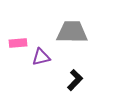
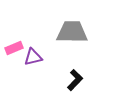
pink rectangle: moved 4 px left, 5 px down; rotated 18 degrees counterclockwise
purple triangle: moved 8 px left
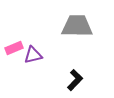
gray trapezoid: moved 5 px right, 6 px up
purple triangle: moved 2 px up
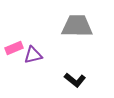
black L-shape: rotated 85 degrees clockwise
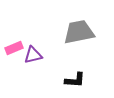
gray trapezoid: moved 2 px right, 6 px down; rotated 12 degrees counterclockwise
black L-shape: rotated 35 degrees counterclockwise
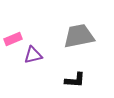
gray trapezoid: moved 4 px down
pink rectangle: moved 1 px left, 9 px up
